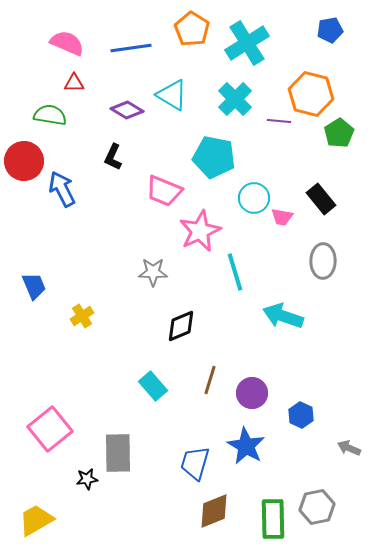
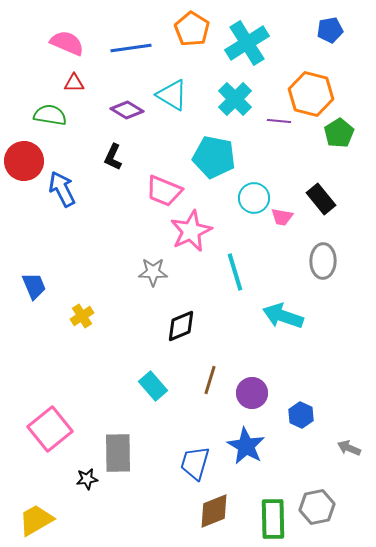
pink star at (200, 231): moved 9 px left
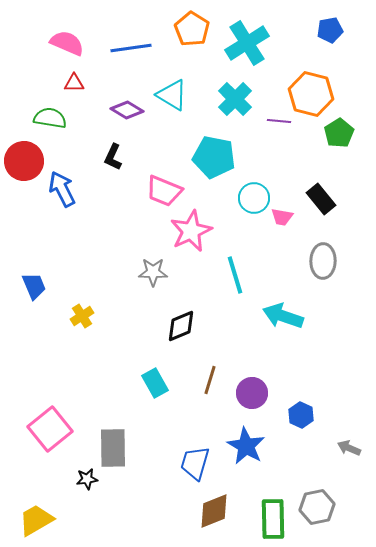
green semicircle at (50, 115): moved 3 px down
cyan line at (235, 272): moved 3 px down
cyan rectangle at (153, 386): moved 2 px right, 3 px up; rotated 12 degrees clockwise
gray rectangle at (118, 453): moved 5 px left, 5 px up
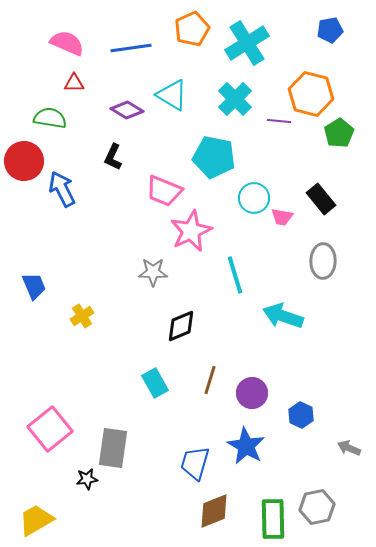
orange pentagon at (192, 29): rotated 16 degrees clockwise
gray rectangle at (113, 448): rotated 9 degrees clockwise
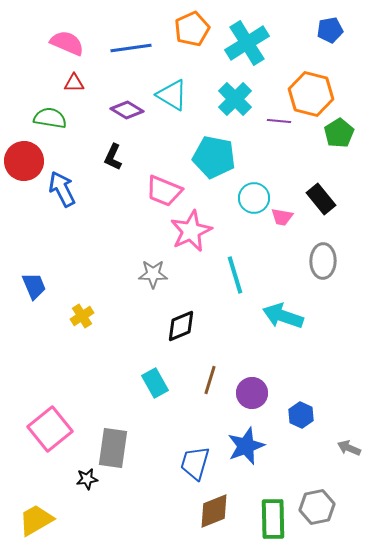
gray star at (153, 272): moved 2 px down
blue star at (246, 446): rotated 21 degrees clockwise
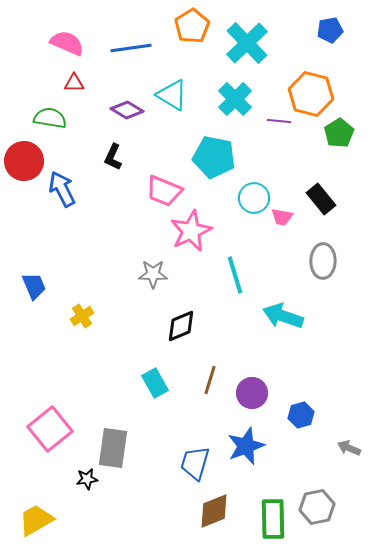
orange pentagon at (192, 29): moved 3 px up; rotated 8 degrees counterclockwise
cyan cross at (247, 43): rotated 12 degrees counterclockwise
blue hexagon at (301, 415): rotated 20 degrees clockwise
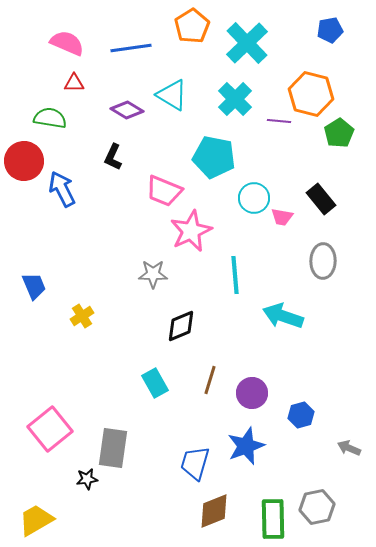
cyan line at (235, 275): rotated 12 degrees clockwise
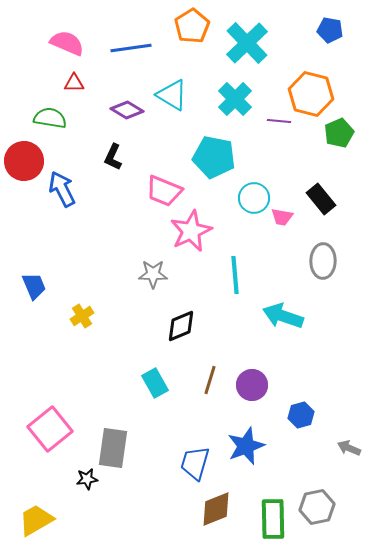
blue pentagon at (330, 30): rotated 20 degrees clockwise
green pentagon at (339, 133): rotated 8 degrees clockwise
purple circle at (252, 393): moved 8 px up
brown diamond at (214, 511): moved 2 px right, 2 px up
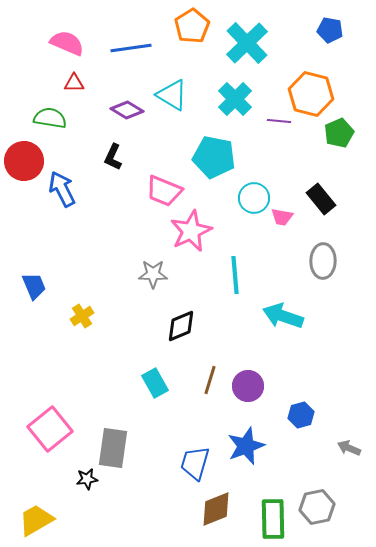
purple circle at (252, 385): moved 4 px left, 1 px down
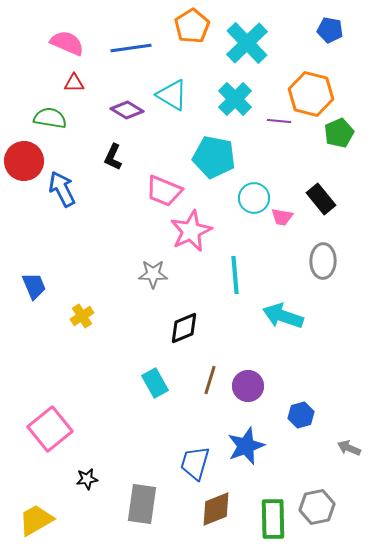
black diamond at (181, 326): moved 3 px right, 2 px down
gray rectangle at (113, 448): moved 29 px right, 56 px down
